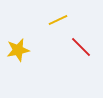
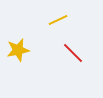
red line: moved 8 px left, 6 px down
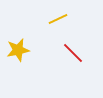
yellow line: moved 1 px up
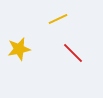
yellow star: moved 1 px right, 1 px up
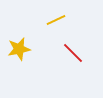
yellow line: moved 2 px left, 1 px down
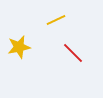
yellow star: moved 2 px up
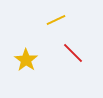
yellow star: moved 7 px right, 13 px down; rotated 25 degrees counterclockwise
